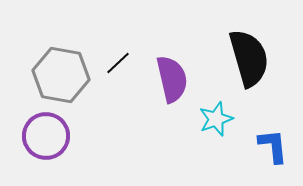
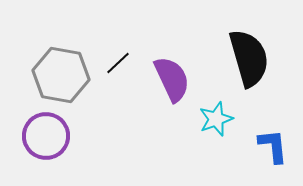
purple semicircle: rotated 12 degrees counterclockwise
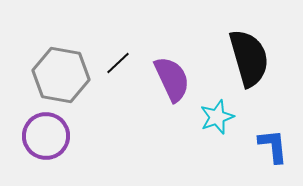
cyan star: moved 1 px right, 2 px up
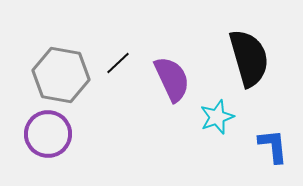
purple circle: moved 2 px right, 2 px up
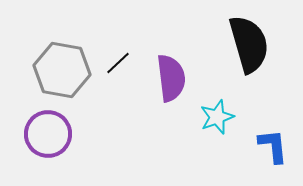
black semicircle: moved 14 px up
gray hexagon: moved 1 px right, 5 px up
purple semicircle: moved 1 px left, 1 px up; rotated 18 degrees clockwise
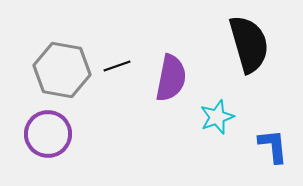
black line: moved 1 px left, 3 px down; rotated 24 degrees clockwise
purple semicircle: rotated 18 degrees clockwise
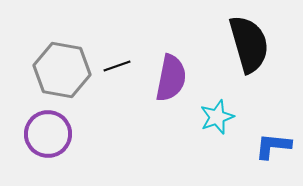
blue L-shape: rotated 78 degrees counterclockwise
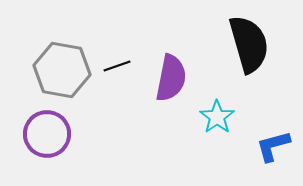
cyan star: rotated 16 degrees counterclockwise
purple circle: moved 1 px left
blue L-shape: rotated 21 degrees counterclockwise
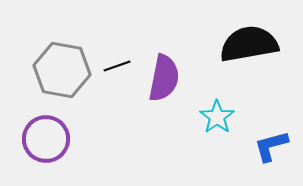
black semicircle: rotated 84 degrees counterclockwise
purple semicircle: moved 7 px left
purple circle: moved 1 px left, 5 px down
blue L-shape: moved 2 px left
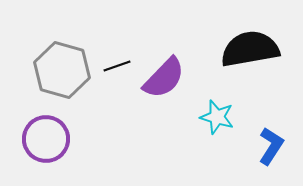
black semicircle: moved 1 px right, 5 px down
gray hexagon: rotated 6 degrees clockwise
purple semicircle: rotated 33 degrees clockwise
cyan star: rotated 20 degrees counterclockwise
blue L-shape: rotated 138 degrees clockwise
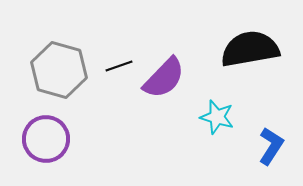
black line: moved 2 px right
gray hexagon: moved 3 px left
